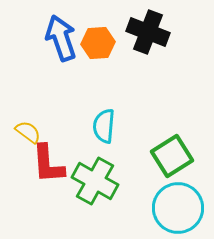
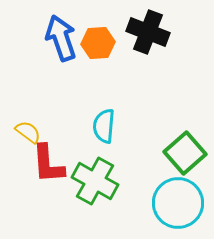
green square: moved 13 px right, 3 px up; rotated 9 degrees counterclockwise
cyan circle: moved 5 px up
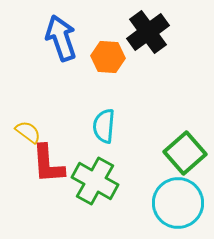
black cross: rotated 33 degrees clockwise
orange hexagon: moved 10 px right, 14 px down; rotated 8 degrees clockwise
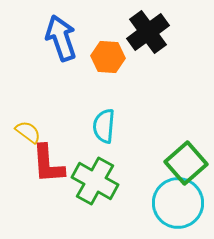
green square: moved 1 px right, 10 px down
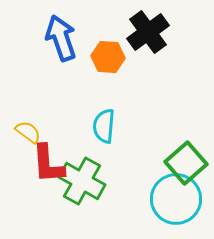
green cross: moved 13 px left
cyan circle: moved 2 px left, 4 px up
